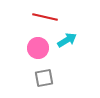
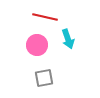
cyan arrow: moved 1 px right, 1 px up; rotated 102 degrees clockwise
pink circle: moved 1 px left, 3 px up
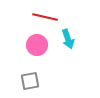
gray square: moved 14 px left, 3 px down
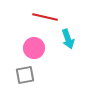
pink circle: moved 3 px left, 3 px down
gray square: moved 5 px left, 6 px up
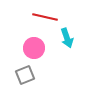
cyan arrow: moved 1 px left, 1 px up
gray square: rotated 12 degrees counterclockwise
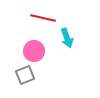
red line: moved 2 px left, 1 px down
pink circle: moved 3 px down
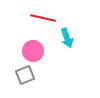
pink circle: moved 1 px left
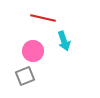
cyan arrow: moved 3 px left, 3 px down
gray square: moved 1 px down
